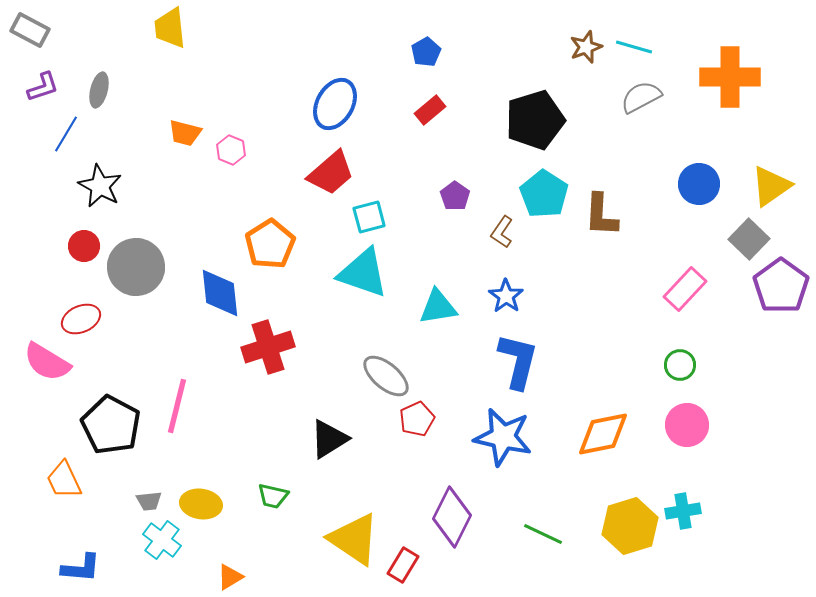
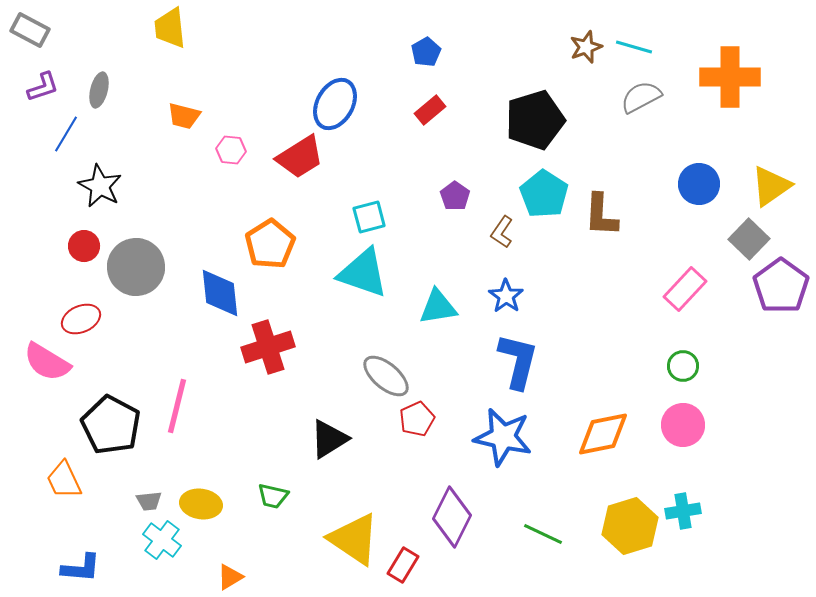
orange trapezoid at (185, 133): moved 1 px left, 17 px up
pink hexagon at (231, 150): rotated 16 degrees counterclockwise
red trapezoid at (331, 173): moved 31 px left, 16 px up; rotated 9 degrees clockwise
green circle at (680, 365): moved 3 px right, 1 px down
pink circle at (687, 425): moved 4 px left
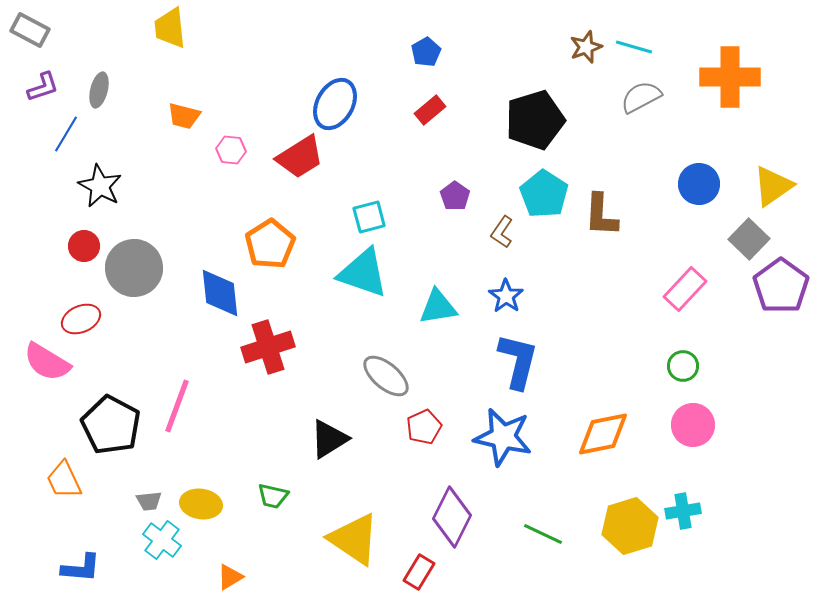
yellow triangle at (771, 186): moved 2 px right
gray circle at (136, 267): moved 2 px left, 1 px down
pink line at (177, 406): rotated 6 degrees clockwise
red pentagon at (417, 419): moved 7 px right, 8 px down
pink circle at (683, 425): moved 10 px right
red rectangle at (403, 565): moved 16 px right, 7 px down
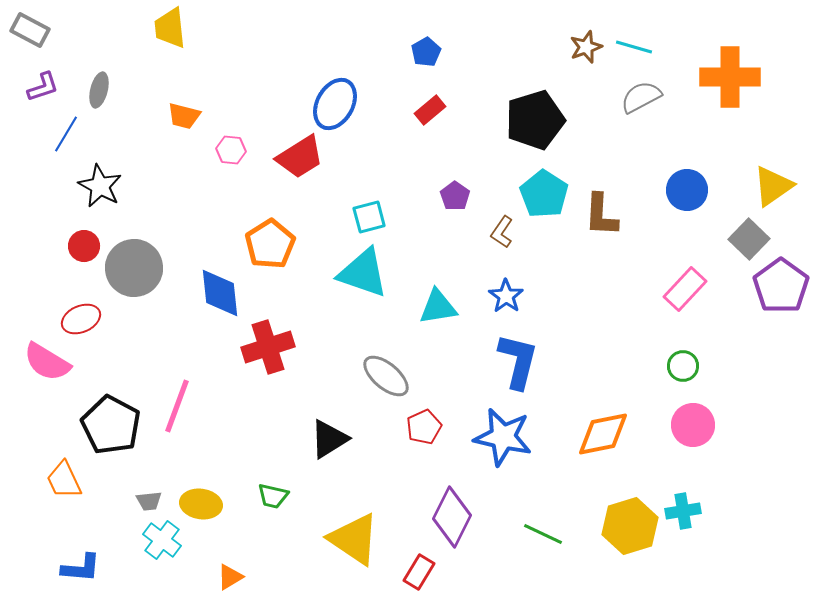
blue circle at (699, 184): moved 12 px left, 6 px down
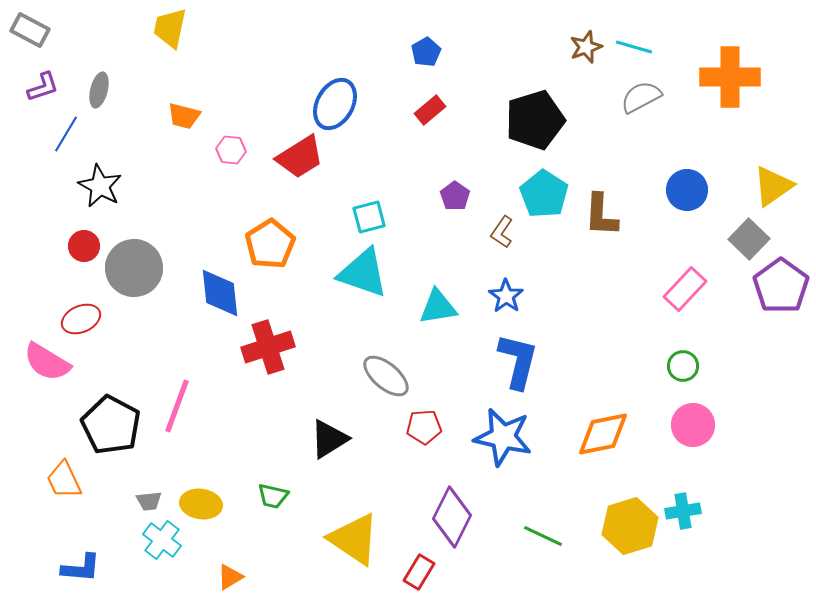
yellow trapezoid at (170, 28): rotated 18 degrees clockwise
red pentagon at (424, 427): rotated 20 degrees clockwise
green line at (543, 534): moved 2 px down
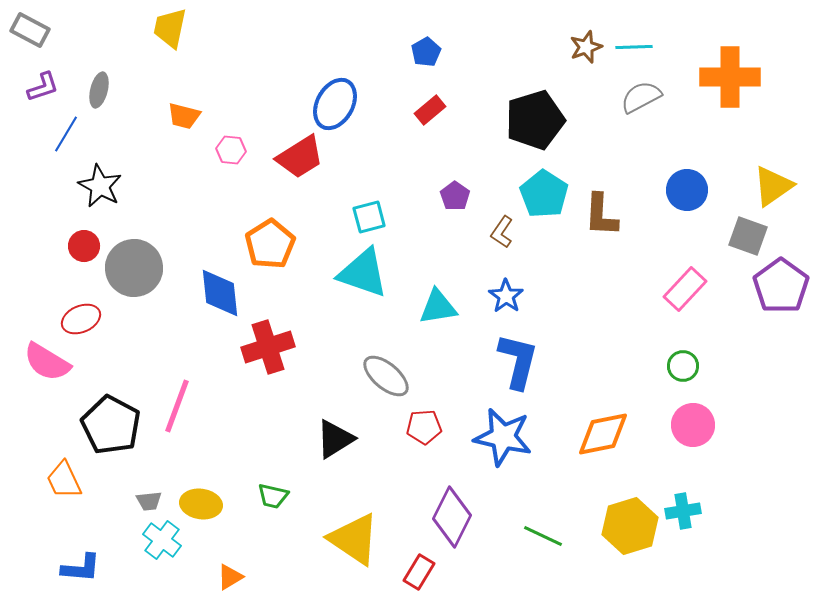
cyan line at (634, 47): rotated 18 degrees counterclockwise
gray square at (749, 239): moved 1 px left, 3 px up; rotated 24 degrees counterclockwise
black triangle at (329, 439): moved 6 px right
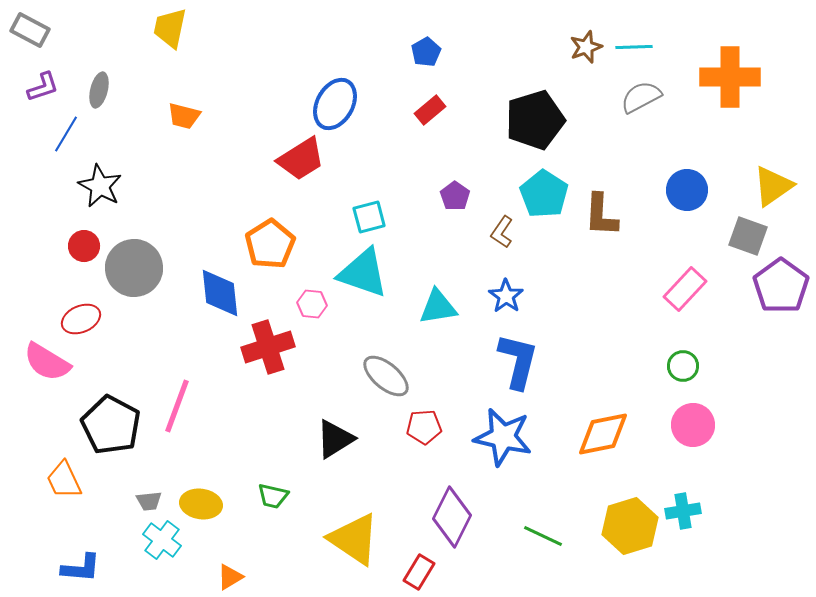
pink hexagon at (231, 150): moved 81 px right, 154 px down
red trapezoid at (300, 157): moved 1 px right, 2 px down
